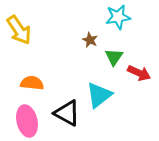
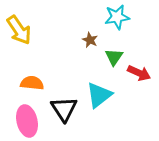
cyan star: moved 1 px left
black triangle: moved 3 px left, 4 px up; rotated 28 degrees clockwise
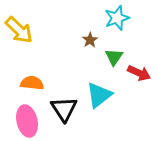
cyan star: moved 1 px down; rotated 10 degrees counterclockwise
yellow arrow: rotated 12 degrees counterclockwise
brown star: rotated 14 degrees clockwise
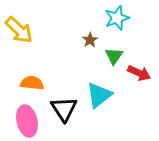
green triangle: moved 1 px up
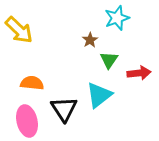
green triangle: moved 5 px left, 4 px down
red arrow: rotated 30 degrees counterclockwise
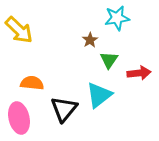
cyan star: rotated 10 degrees clockwise
black triangle: rotated 12 degrees clockwise
pink ellipse: moved 8 px left, 3 px up
